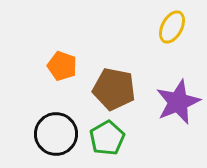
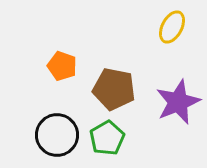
black circle: moved 1 px right, 1 px down
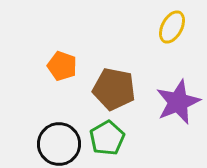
black circle: moved 2 px right, 9 px down
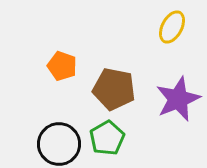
purple star: moved 3 px up
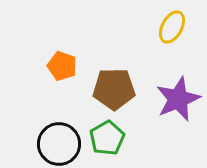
brown pentagon: rotated 12 degrees counterclockwise
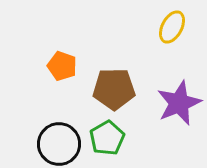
purple star: moved 1 px right, 4 px down
